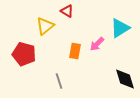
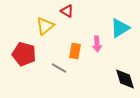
pink arrow: rotated 49 degrees counterclockwise
gray line: moved 13 px up; rotated 42 degrees counterclockwise
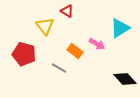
yellow triangle: rotated 30 degrees counterclockwise
pink arrow: rotated 56 degrees counterclockwise
orange rectangle: rotated 63 degrees counterclockwise
black diamond: rotated 25 degrees counterclockwise
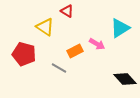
yellow triangle: moved 1 px down; rotated 18 degrees counterclockwise
orange rectangle: rotated 63 degrees counterclockwise
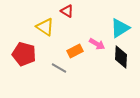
black diamond: moved 4 px left, 22 px up; rotated 45 degrees clockwise
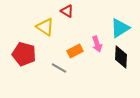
pink arrow: rotated 42 degrees clockwise
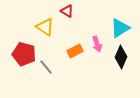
black diamond: rotated 20 degrees clockwise
gray line: moved 13 px left, 1 px up; rotated 21 degrees clockwise
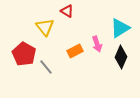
yellow triangle: rotated 18 degrees clockwise
red pentagon: rotated 15 degrees clockwise
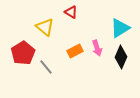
red triangle: moved 4 px right, 1 px down
yellow triangle: rotated 12 degrees counterclockwise
pink arrow: moved 4 px down
red pentagon: moved 1 px left, 1 px up; rotated 10 degrees clockwise
